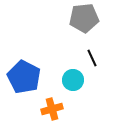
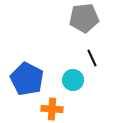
blue pentagon: moved 3 px right, 2 px down
orange cross: rotated 20 degrees clockwise
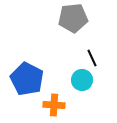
gray pentagon: moved 11 px left
cyan circle: moved 9 px right
orange cross: moved 2 px right, 4 px up
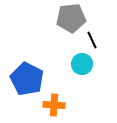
gray pentagon: moved 2 px left
black line: moved 18 px up
cyan circle: moved 16 px up
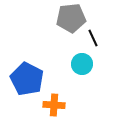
black line: moved 1 px right, 2 px up
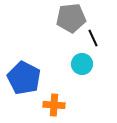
blue pentagon: moved 3 px left, 1 px up
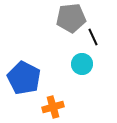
black line: moved 1 px up
orange cross: moved 1 px left, 2 px down; rotated 20 degrees counterclockwise
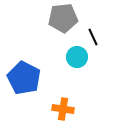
gray pentagon: moved 8 px left
cyan circle: moved 5 px left, 7 px up
orange cross: moved 10 px right, 2 px down; rotated 25 degrees clockwise
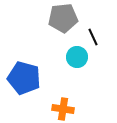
blue pentagon: rotated 12 degrees counterclockwise
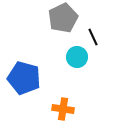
gray pentagon: rotated 20 degrees counterclockwise
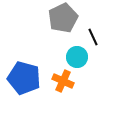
orange cross: moved 28 px up; rotated 15 degrees clockwise
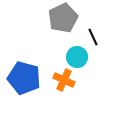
orange cross: moved 1 px right, 1 px up
